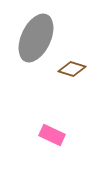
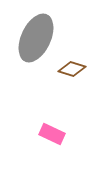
pink rectangle: moved 1 px up
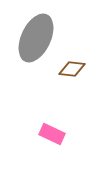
brown diamond: rotated 12 degrees counterclockwise
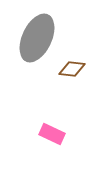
gray ellipse: moved 1 px right
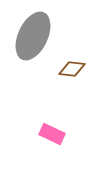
gray ellipse: moved 4 px left, 2 px up
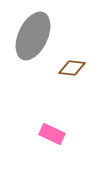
brown diamond: moved 1 px up
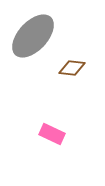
gray ellipse: rotated 18 degrees clockwise
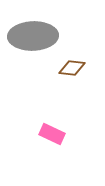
gray ellipse: rotated 45 degrees clockwise
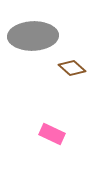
brown diamond: rotated 36 degrees clockwise
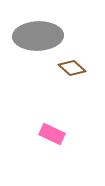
gray ellipse: moved 5 px right
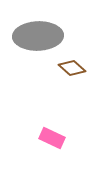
pink rectangle: moved 4 px down
